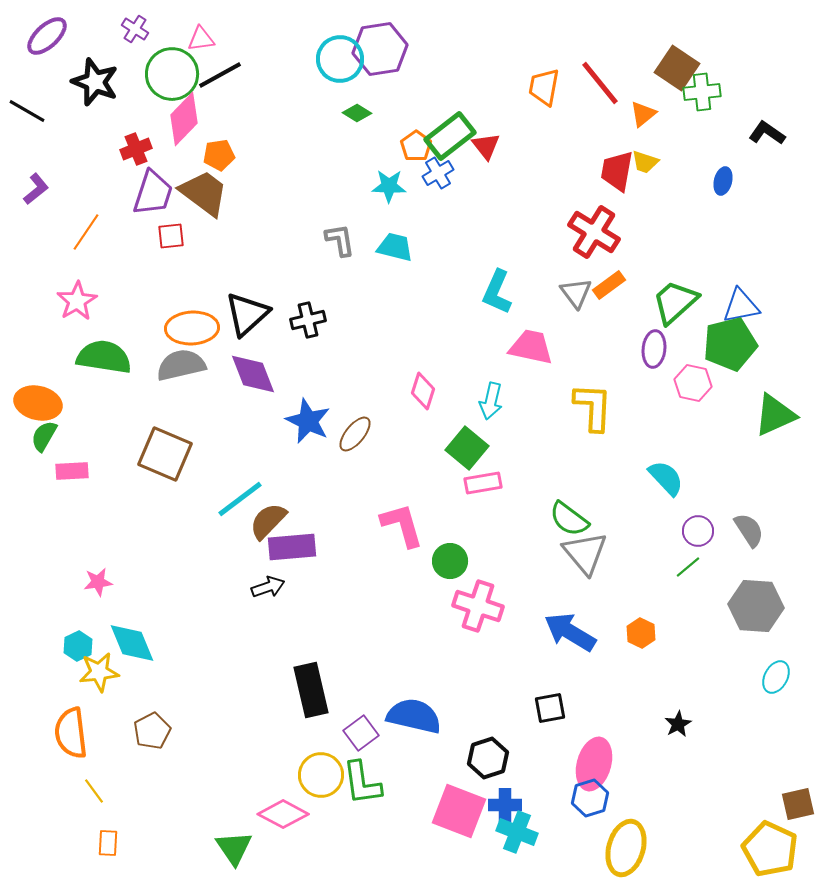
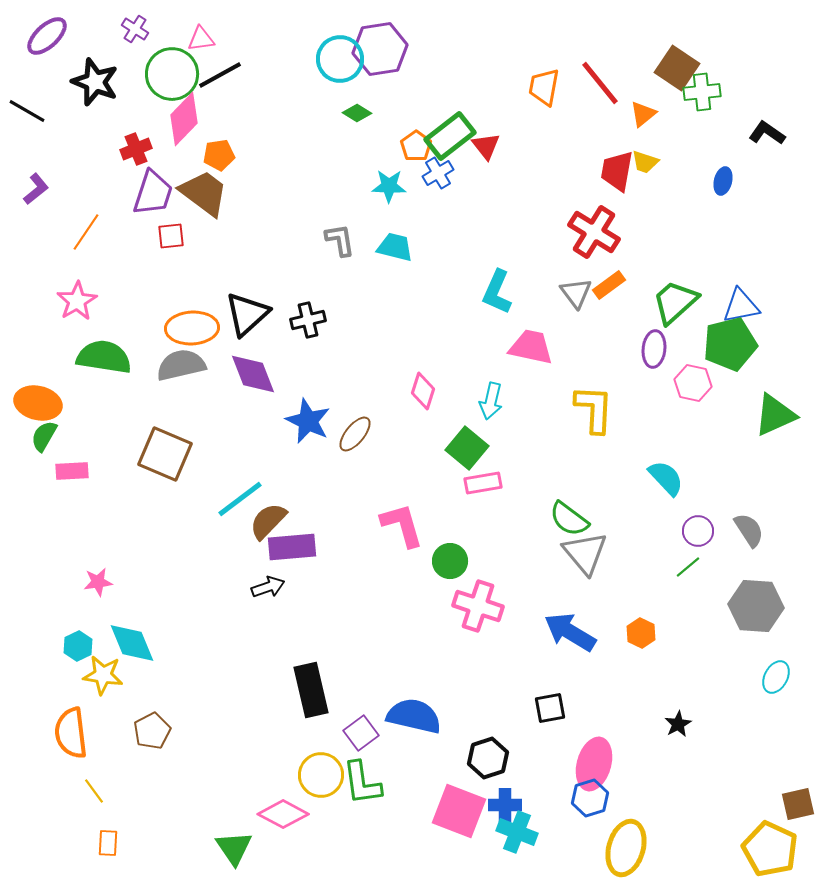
yellow L-shape at (593, 407): moved 1 px right, 2 px down
yellow star at (99, 672): moved 4 px right, 3 px down; rotated 15 degrees clockwise
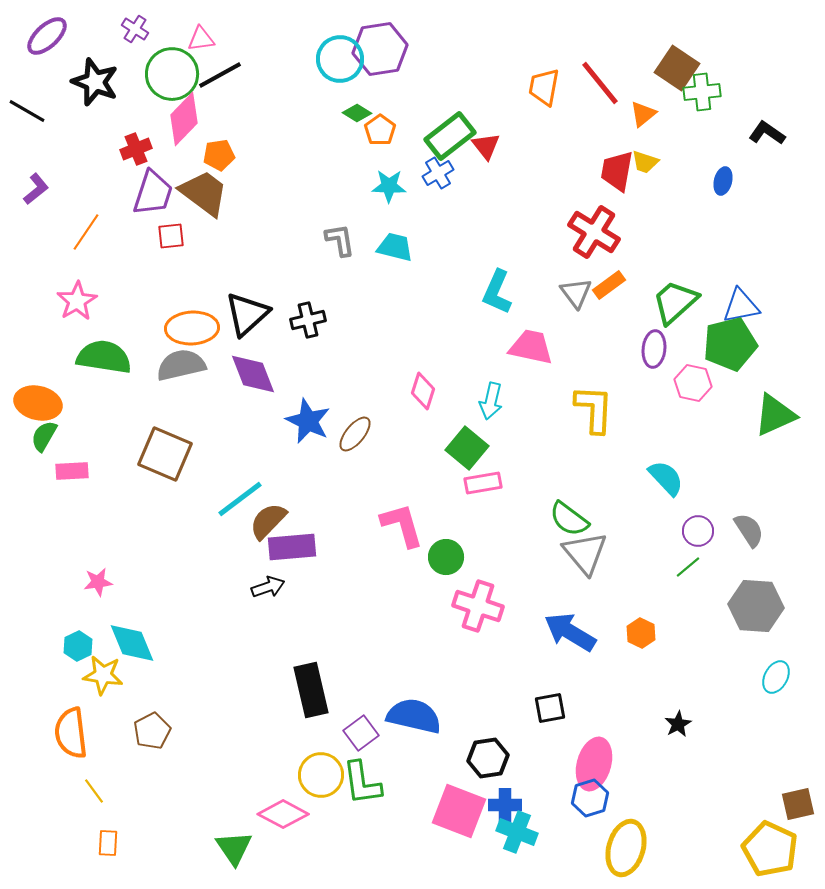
orange pentagon at (416, 146): moved 36 px left, 16 px up
green circle at (450, 561): moved 4 px left, 4 px up
black hexagon at (488, 758): rotated 9 degrees clockwise
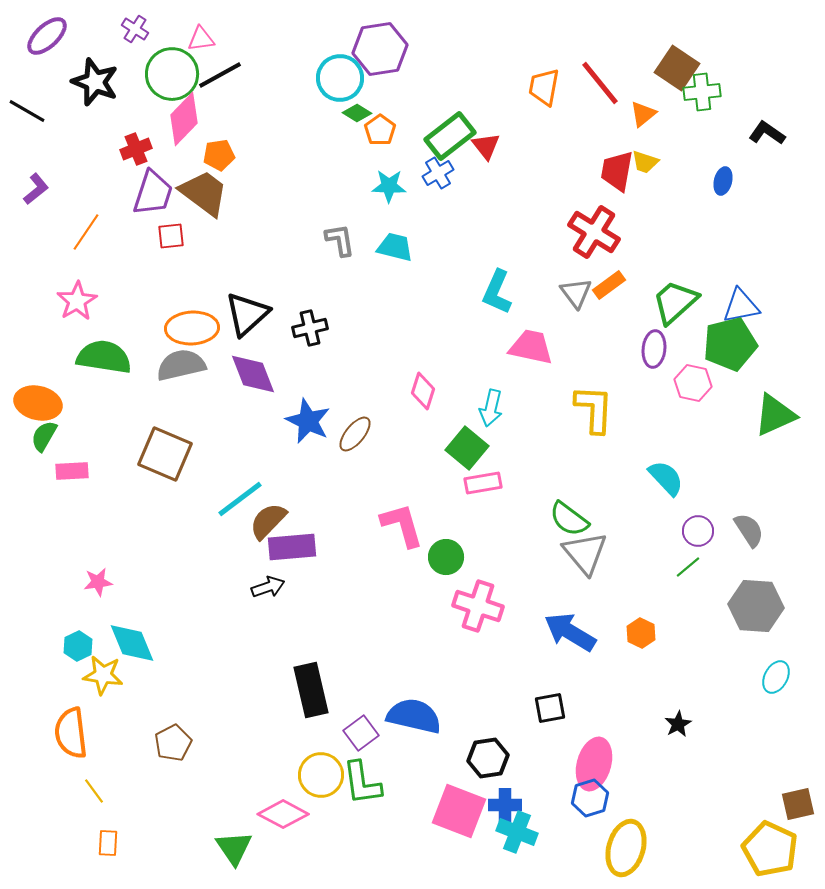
cyan circle at (340, 59): moved 19 px down
black cross at (308, 320): moved 2 px right, 8 px down
cyan arrow at (491, 401): moved 7 px down
brown pentagon at (152, 731): moved 21 px right, 12 px down
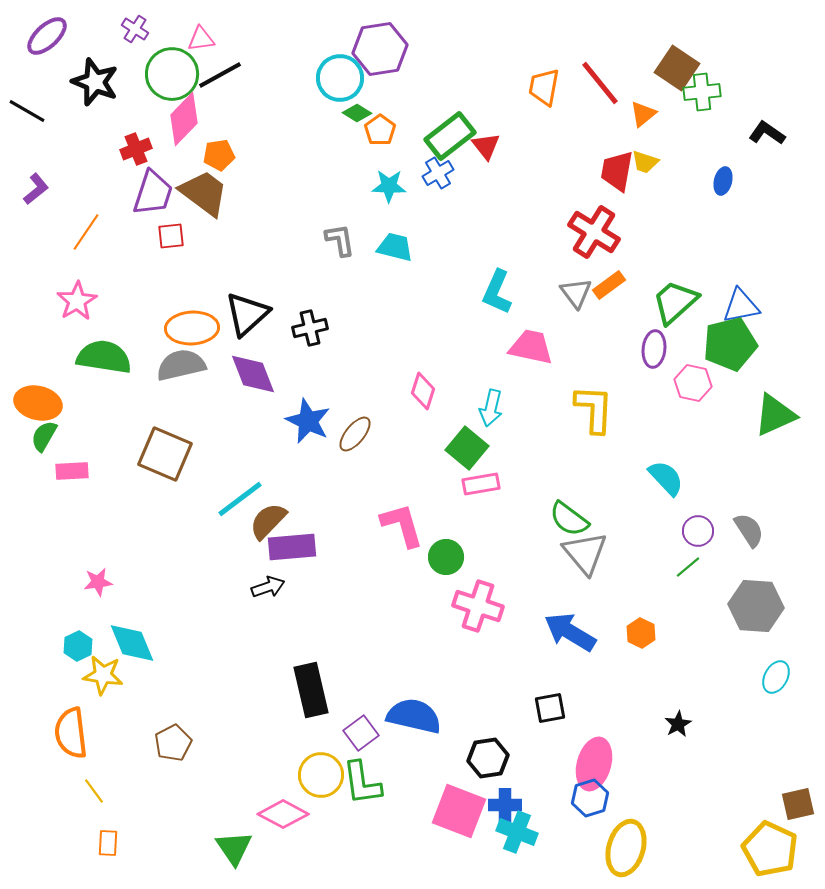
pink rectangle at (483, 483): moved 2 px left, 1 px down
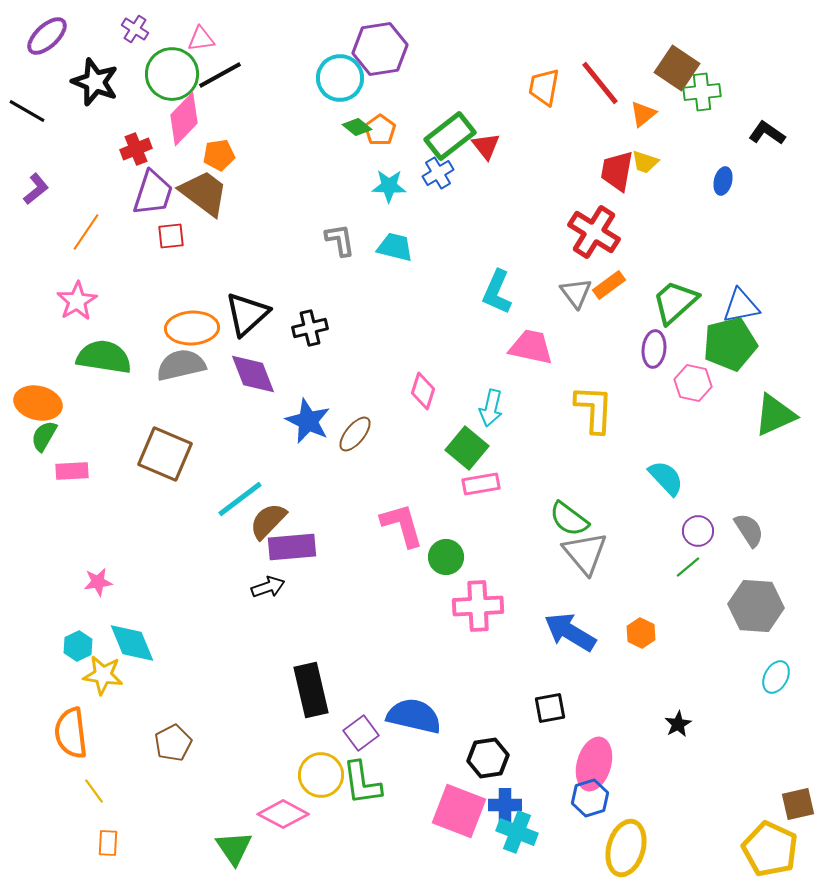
green diamond at (357, 113): moved 14 px down; rotated 8 degrees clockwise
pink cross at (478, 606): rotated 21 degrees counterclockwise
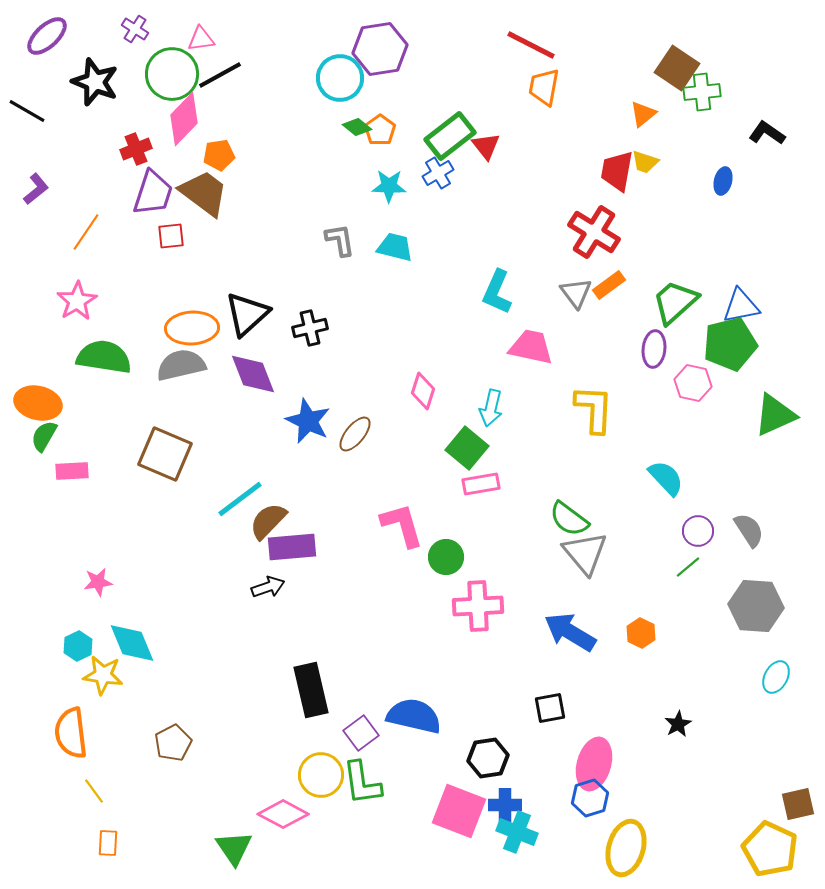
red line at (600, 83): moved 69 px left, 38 px up; rotated 24 degrees counterclockwise
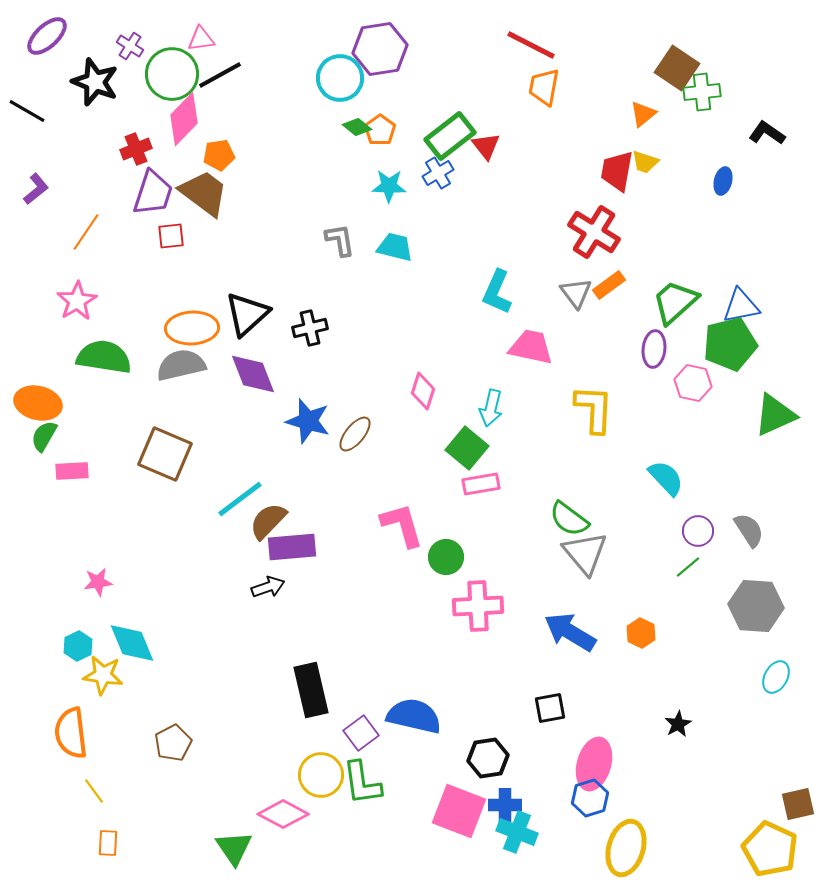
purple cross at (135, 29): moved 5 px left, 17 px down
blue star at (308, 421): rotated 9 degrees counterclockwise
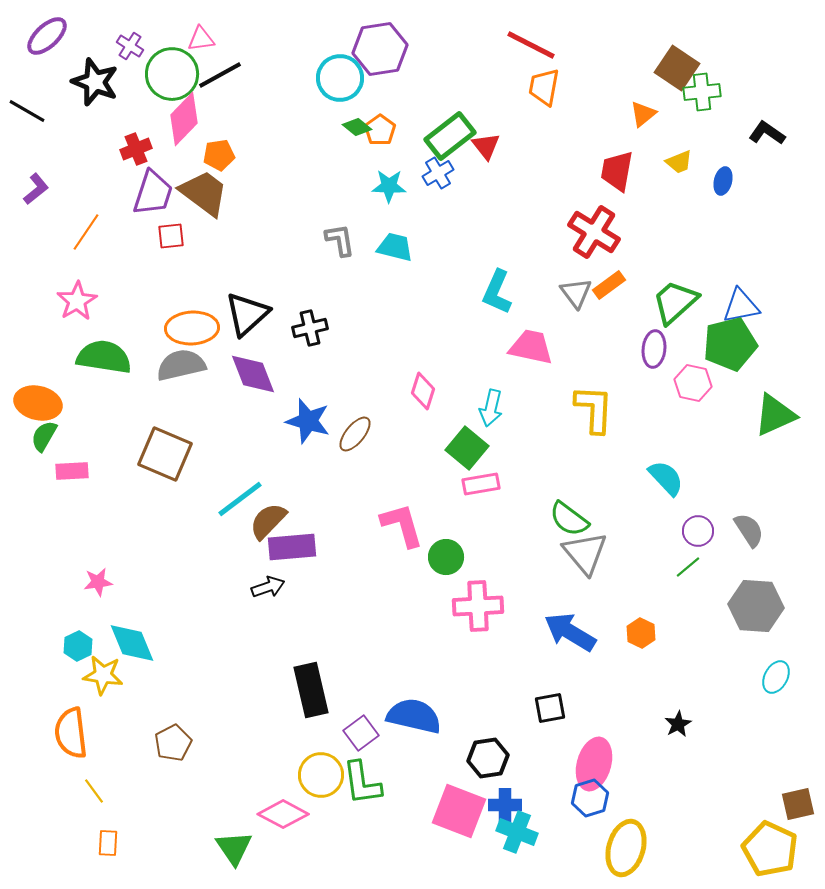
yellow trapezoid at (645, 162): moved 34 px right; rotated 40 degrees counterclockwise
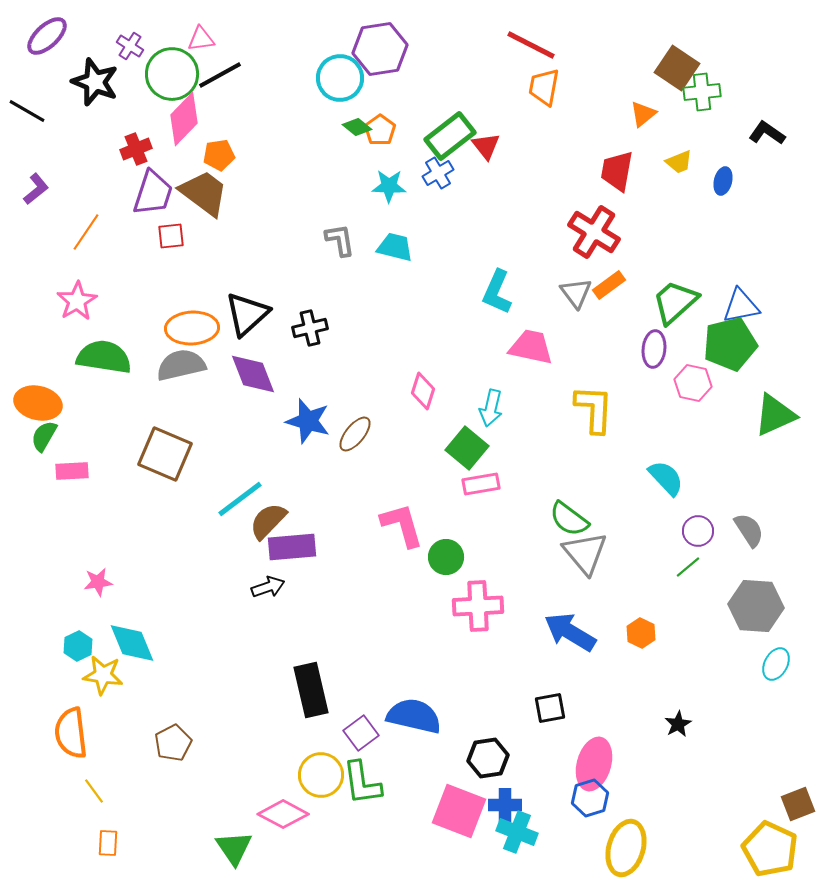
cyan ellipse at (776, 677): moved 13 px up
brown square at (798, 804): rotated 8 degrees counterclockwise
